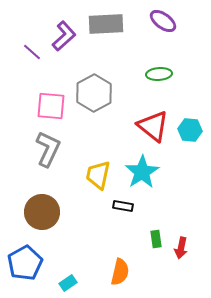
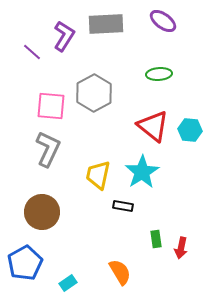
purple L-shape: rotated 16 degrees counterclockwise
orange semicircle: rotated 44 degrees counterclockwise
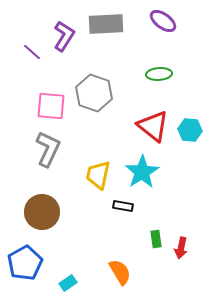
gray hexagon: rotated 12 degrees counterclockwise
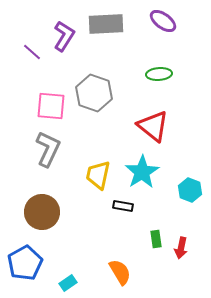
cyan hexagon: moved 60 px down; rotated 15 degrees clockwise
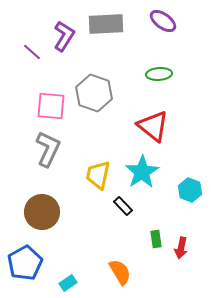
black rectangle: rotated 36 degrees clockwise
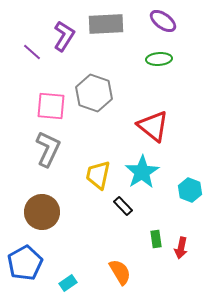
green ellipse: moved 15 px up
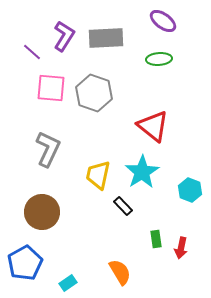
gray rectangle: moved 14 px down
pink square: moved 18 px up
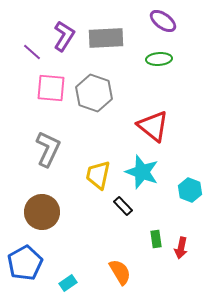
cyan star: rotated 20 degrees counterclockwise
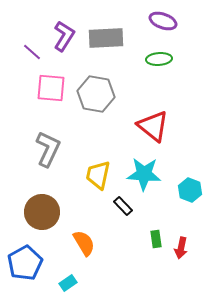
purple ellipse: rotated 16 degrees counterclockwise
gray hexagon: moved 2 px right, 1 px down; rotated 9 degrees counterclockwise
cyan star: moved 2 px right, 2 px down; rotated 16 degrees counterclockwise
orange semicircle: moved 36 px left, 29 px up
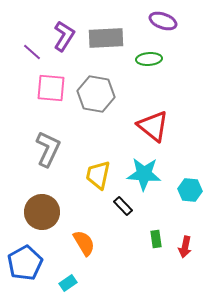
green ellipse: moved 10 px left
cyan hexagon: rotated 15 degrees counterclockwise
red arrow: moved 4 px right, 1 px up
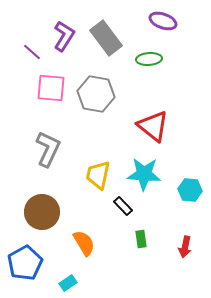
gray rectangle: rotated 56 degrees clockwise
green rectangle: moved 15 px left
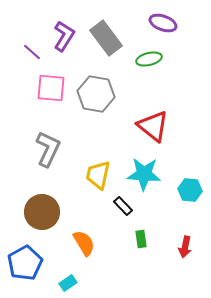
purple ellipse: moved 2 px down
green ellipse: rotated 10 degrees counterclockwise
